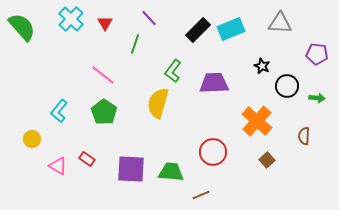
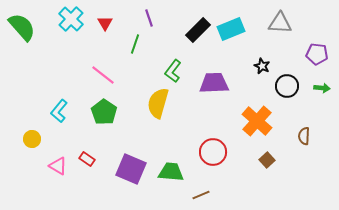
purple line: rotated 24 degrees clockwise
green arrow: moved 5 px right, 10 px up
purple square: rotated 20 degrees clockwise
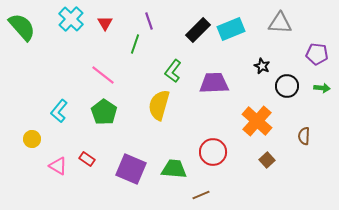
purple line: moved 3 px down
yellow semicircle: moved 1 px right, 2 px down
green trapezoid: moved 3 px right, 3 px up
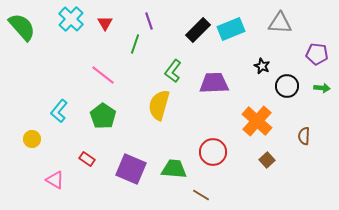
green pentagon: moved 1 px left, 4 px down
pink triangle: moved 3 px left, 14 px down
brown line: rotated 54 degrees clockwise
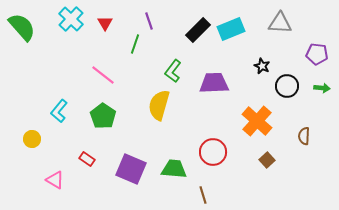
brown line: moved 2 px right; rotated 42 degrees clockwise
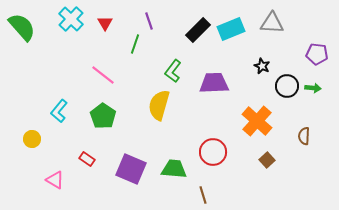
gray triangle: moved 8 px left
green arrow: moved 9 px left
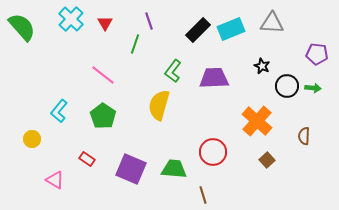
purple trapezoid: moved 5 px up
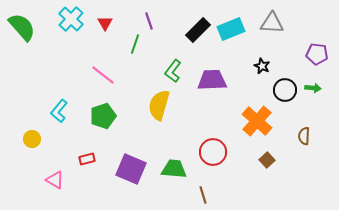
purple trapezoid: moved 2 px left, 2 px down
black circle: moved 2 px left, 4 px down
green pentagon: rotated 20 degrees clockwise
red rectangle: rotated 49 degrees counterclockwise
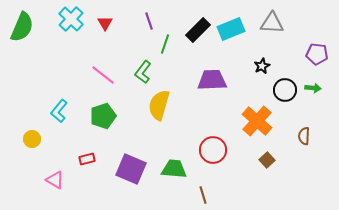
green semicircle: rotated 64 degrees clockwise
green line: moved 30 px right
black star: rotated 21 degrees clockwise
green L-shape: moved 30 px left, 1 px down
red circle: moved 2 px up
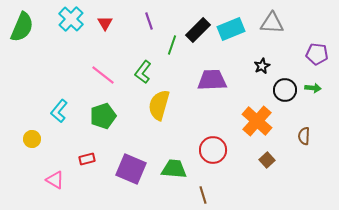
green line: moved 7 px right, 1 px down
